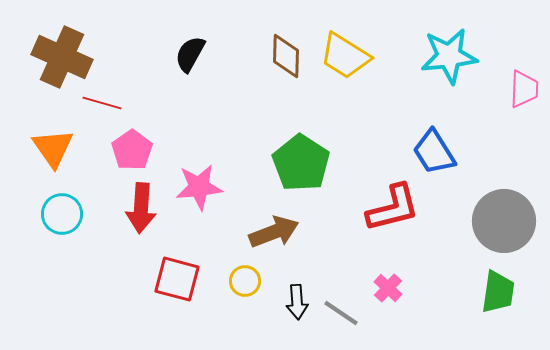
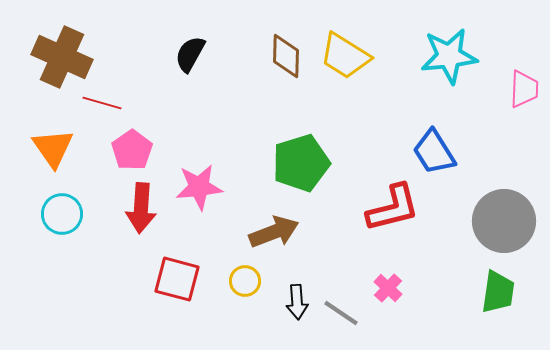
green pentagon: rotated 22 degrees clockwise
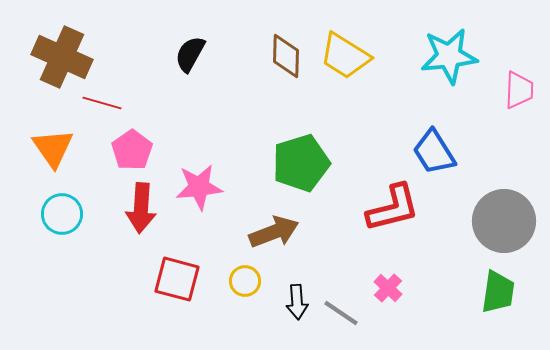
pink trapezoid: moved 5 px left, 1 px down
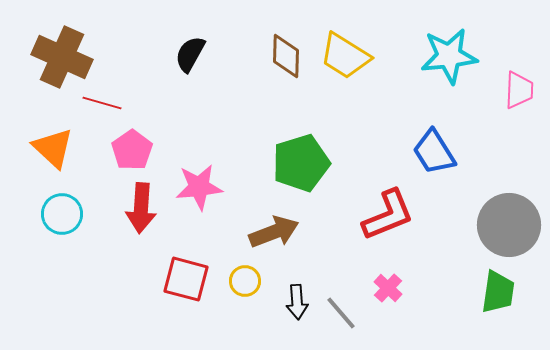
orange triangle: rotated 12 degrees counterclockwise
red L-shape: moved 5 px left, 7 px down; rotated 8 degrees counterclockwise
gray circle: moved 5 px right, 4 px down
red square: moved 9 px right
gray line: rotated 15 degrees clockwise
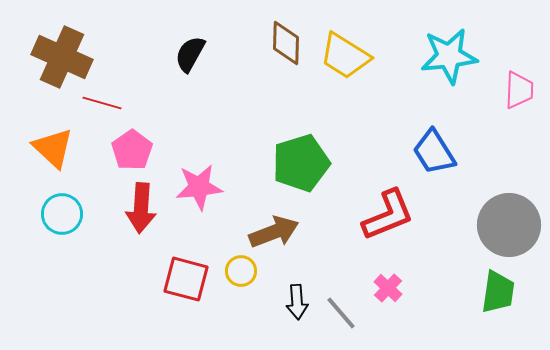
brown diamond: moved 13 px up
yellow circle: moved 4 px left, 10 px up
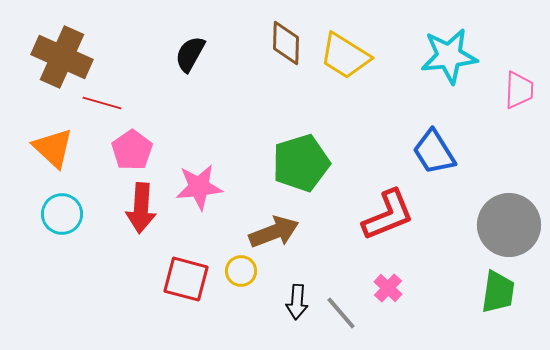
black arrow: rotated 8 degrees clockwise
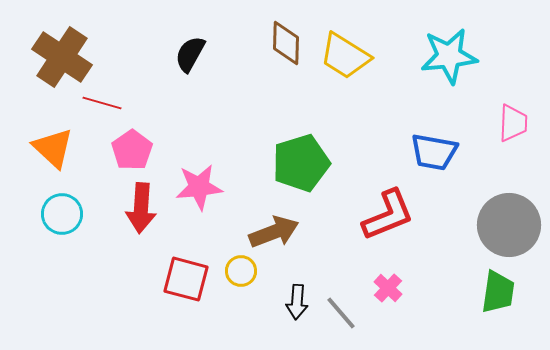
brown cross: rotated 10 degrees clockwise
pink trapezoid: moved 6 px left, 33 px down
blue trapezoid: rotated 48 degrees counterclockwise
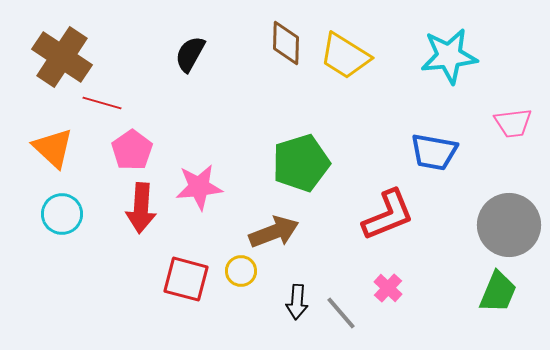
pink trapezoid: rotated 81 degrees clockwise
green trapezoid: rotated 15 degrees clockwise
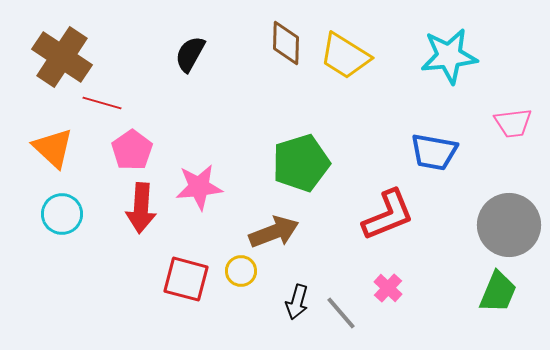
black arrow: rotated 12 degrees clockwise
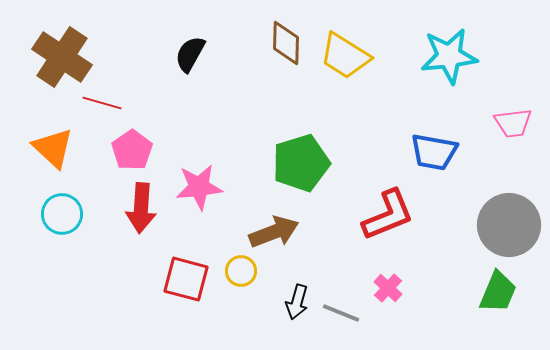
gray line: rotated 27 degrees counterclockwise
